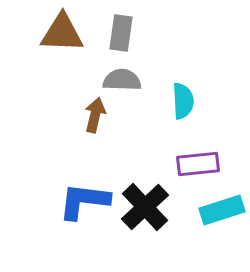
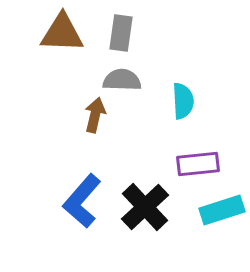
blue L-shape: moved 2 px left; rotated 56 degrees counterclockwise
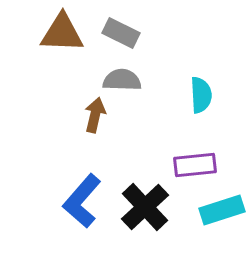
gray rectangle: rotated 72 degrees counterclockwise
cyan semicircle: moved 18 px right, 6 px up
purple rectangle: moved 3 px left, 1 px down
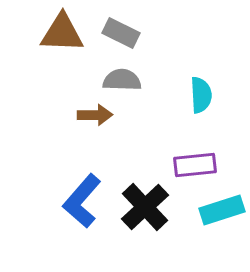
brown arrow: rotated 76 degrees clockwise
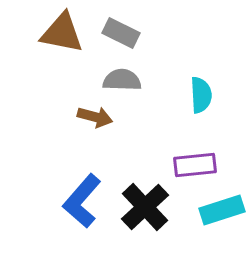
brown triangle: rotated 9 degrees clockwise
brown arrow: moved 2 px down; rotated 16 degrees clockwise
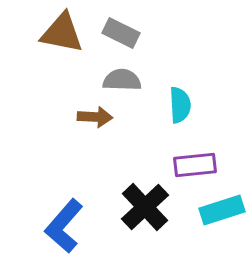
cyan semicircle: moved 21 px left, 10 px down
brown arrow: rotated 12 degrees counterclockwise
blue L-shape: moved 18 px left, 25 px down
